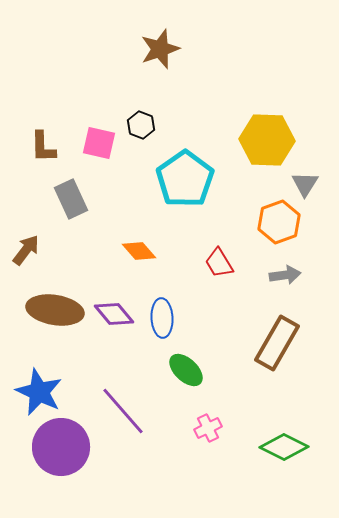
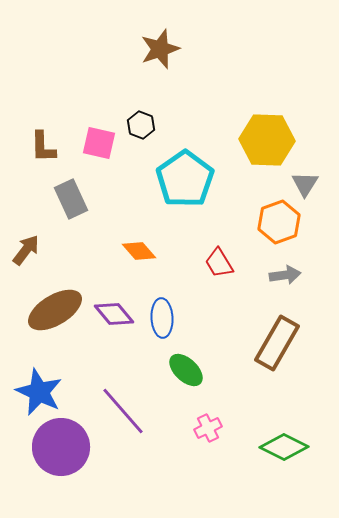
brown ellipse: rotated 40 degrees counterclockwise
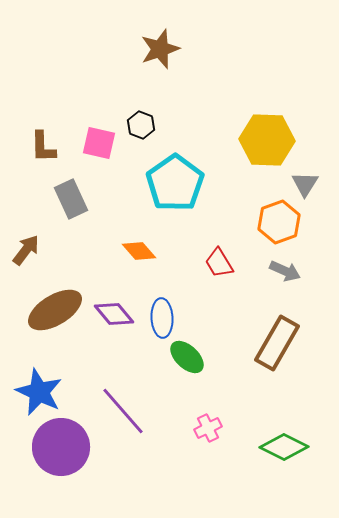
cyan pentagon: moved 10 px left, 4 px down
gray arrow: moved 4 px up; rotated 32 degrees clockwise
green ellipse: moved 1 px right, 13 px up
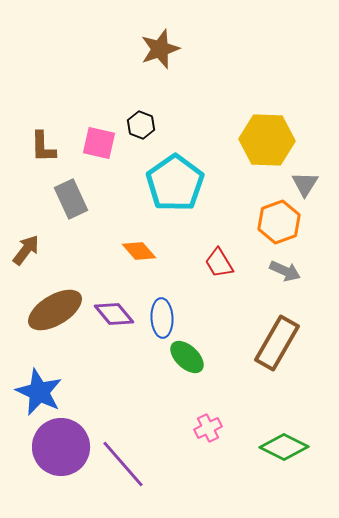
purple line: moved 53 px down
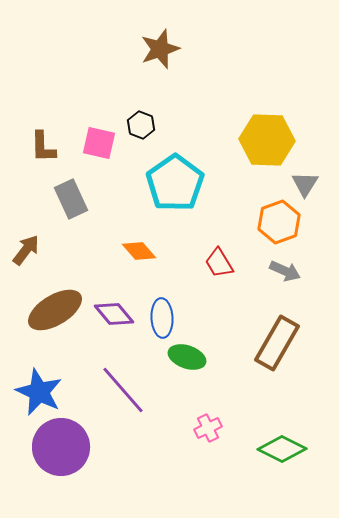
green ellipse: rotated 24 degrees counterclockwise
green diamond: moved 2 px left, 2 px down
purple line: moved 74 px up
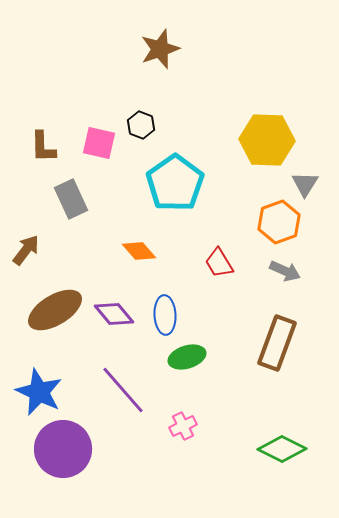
blue ellipse: moved 3 px right, 3 px up
brown rectangle: rotated 10 degrees counterclockwise
green ellipse: rotated 36 degrees counterclockwise
pink cross: moved 25 px left, 2 px up
purple circle: moved 2 px right, 2 px down
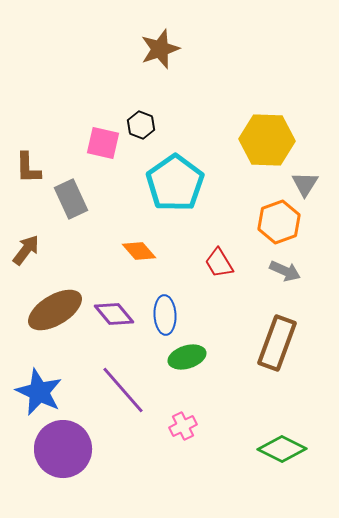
pink square: moved 4 px right
brown L-shape: moved 15 px left, 21 px down
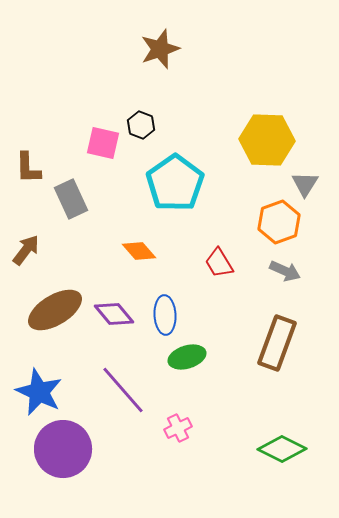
pink cross: moved 5 px left, 2 px down
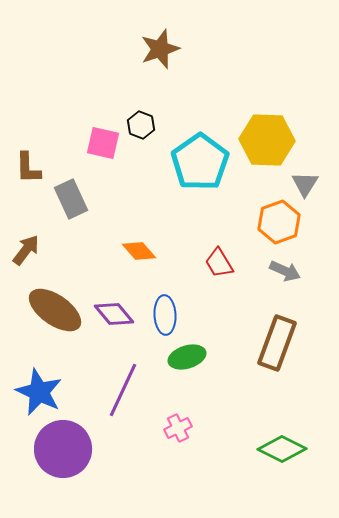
cyan pentagon: moved 25 px right, 21 px up
brown ellipse: rotated 66 degrees clockwise
purple line: rotated 66 degrees clockwise
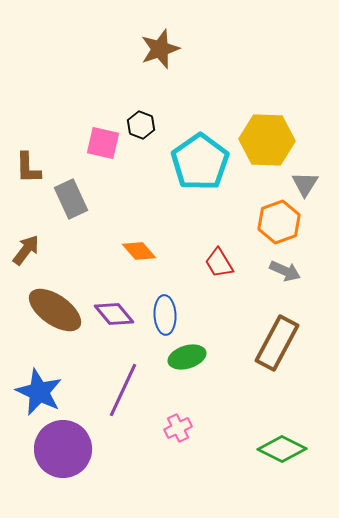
brown rectangle: rotated 8 degrees clockwise
